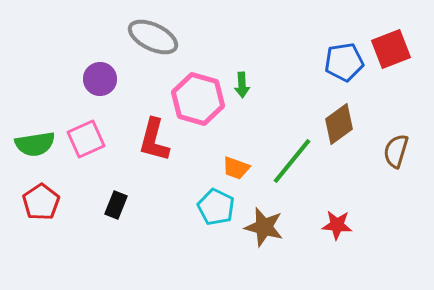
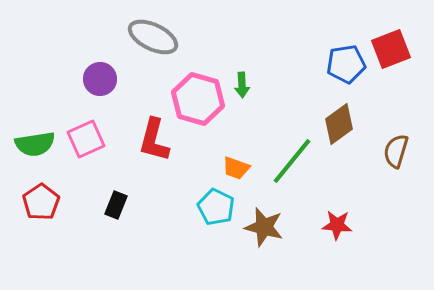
blue pentagon: moved 2 px right, 2 px down
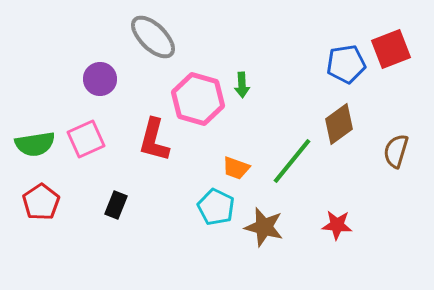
gray ellipse: rotated 18 degrees clockwise
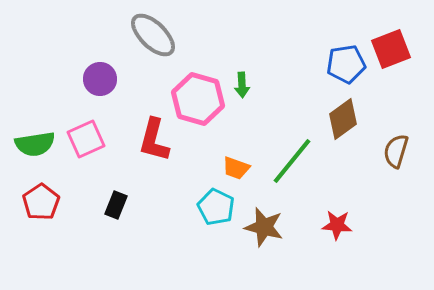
gray ellipse: moved 2 px up
brown diamond: moved 4 px right, 5 px up
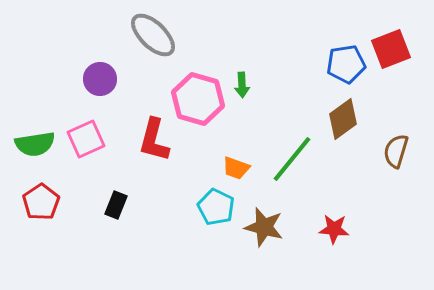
green line: moved 2 px up
red star: moved 3 px left, 4 px down
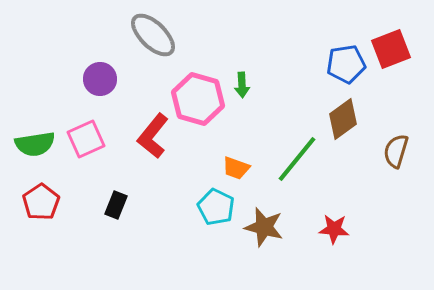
red L-shape: moved 1 px left, 4 px up; rotated 24 degrees clockwise
green line: moved 5 px right
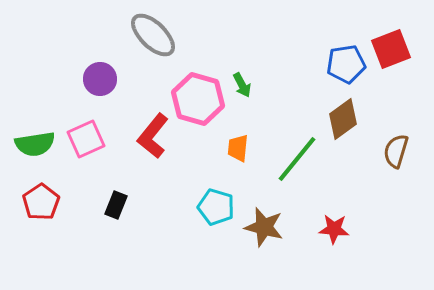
green arrow: rotated 25 degrees counterclockwise
orange trapezoid: moved 2 px right, 20 px up; rotated 76 degrees clockwise
cyan pentagon: rotated 9 degrees counterclockwise
